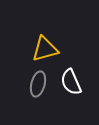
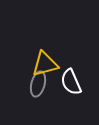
yellow triangle: moved 15 px down
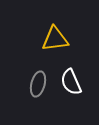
yellow triangle: moved 10 px right, 25 px up; rotated 8 degrees clockwise
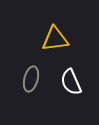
gray ellipse: moved 7 px left, 5 px up
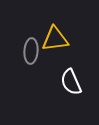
gray ellipse: moved 28 px up; rotated 10 degrees counterclockwise
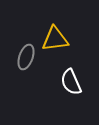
gray ellipse: moved 5 px left, 6 px down; rotated 15 degrees clockwise
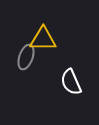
yellow triangle: moved 12 px left; rotated 8 degrees clockwise
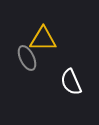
gray ellipse: moved 1 px right, 1 px down; rotated 45 degrees counterclockwise
